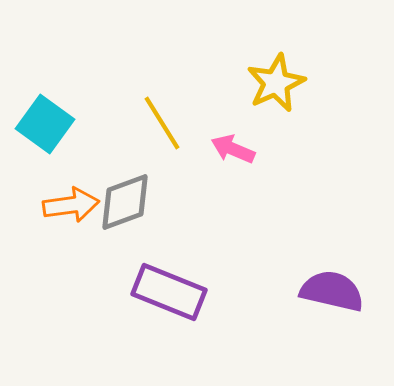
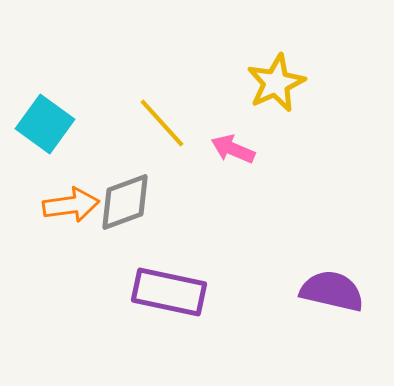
yellow line: rotated 10 degrees counterclockwise
purple rectangle: rotated 10 degrees counterclockwise
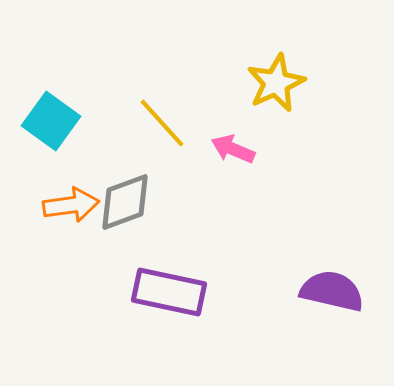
cyan square: moved 6 px right, 3 px up
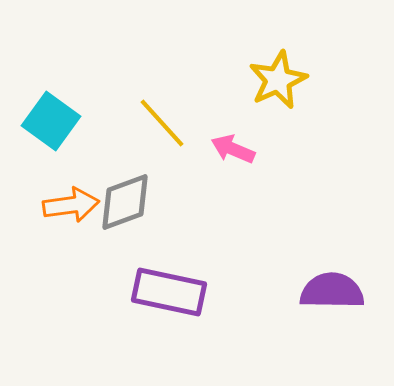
yellow star: moved 2 px right, 3 px up
purple semicircle: rotated 12 degrees counterclockwise
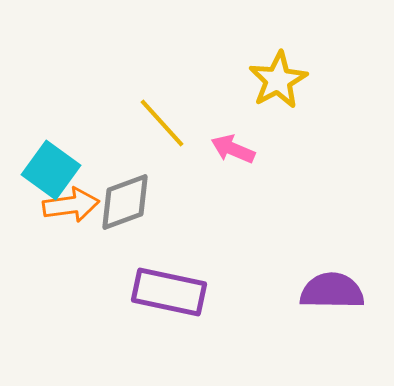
yellow star: rotated 4 degrees counterclockwise
cyan square: moved 49 px down
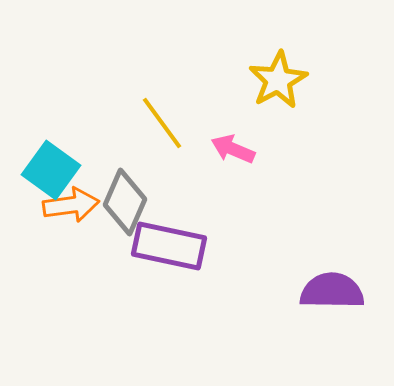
yellow line: rotated 6 degrees clockwise
gray diamond: rotated 46 degrees counterclockwise
purple rectangle: moved 46 px up
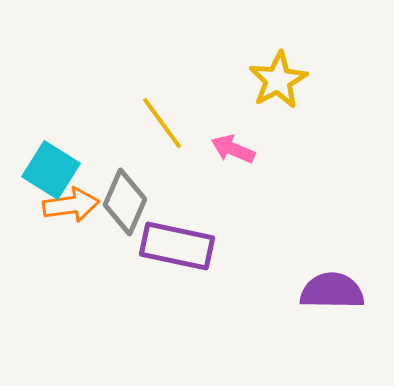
cyan square: rotated 4 degrees counterclockwise
purple rectangle: moved 8 px right
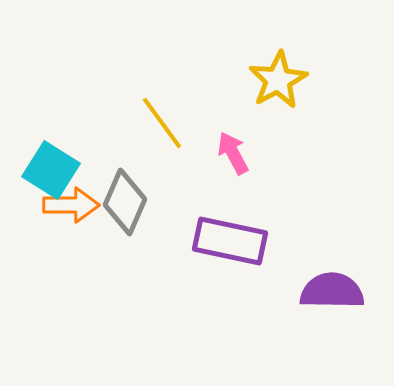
pink arrow: moved 4 px down; rotated 39 degrees clockwise
orange arrow: rotated 8 degrees clockwise
purple rectangle: moved 53 px right, 5 px up
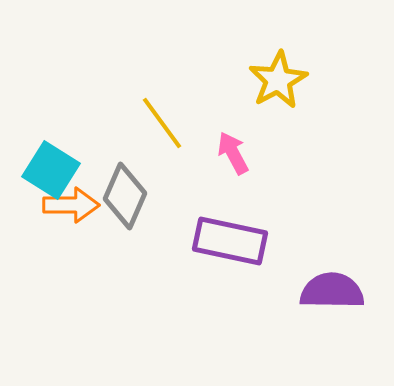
gray diamond: moved 6 px up
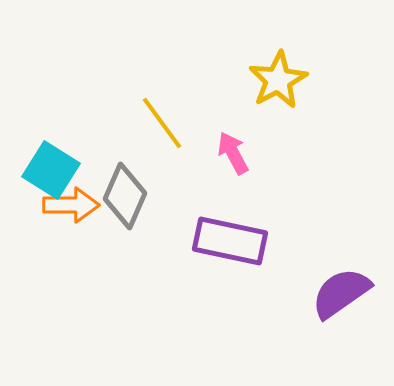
purple semicircle: moved 9 px right, 2 px down; rotated 36 degrees counterclockwise
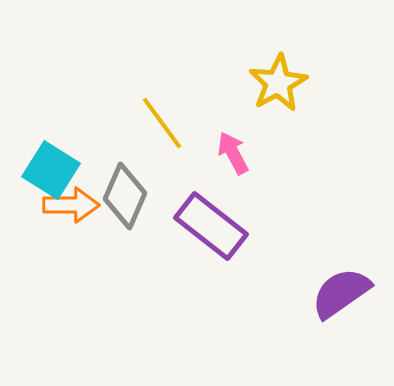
yellow star: moved 3 px down
purple rectangle: moved 19 px left, 15 px up; rotated 26 degrees clockwise
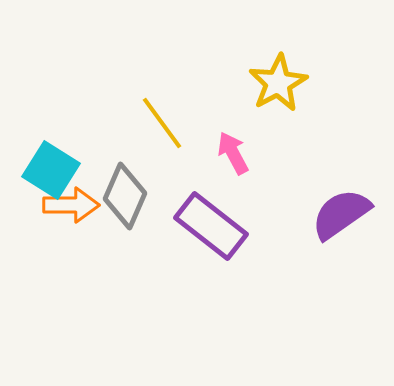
purple semicircle: moved 79 px up
